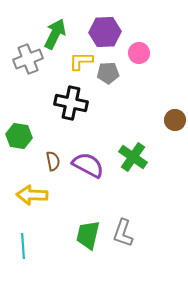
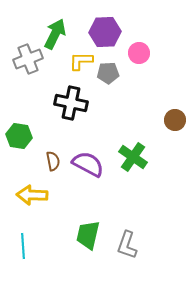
purple semicircle: moved 1 px up
gray L-shape: moved 4 px right, 12 px down
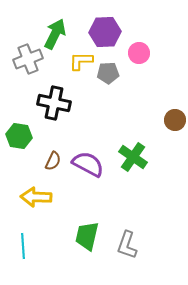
black cross: moved 17 px left
brown semicircle: rotated 36 degrees clockwise
yellow arrow: moved 4 px right, 2 px down
green trapezoid: moved 1 px left, 1 px down
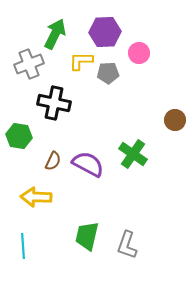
gray cross: moved 1 px right, 5 px down
green cross: moved 3 px up
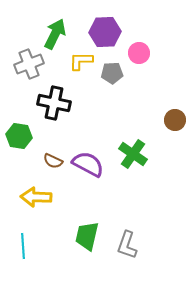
gray pentagon: moved 4 px right
brown semicircle: rotated 90 degrees clockwise
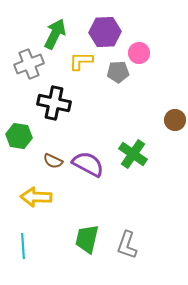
gray pentagon: moved 6 px right, 1 px up
green trapezoid: moved 3 px down
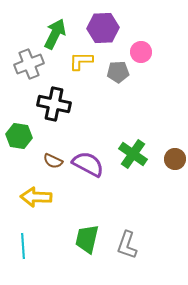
purple hexagon: moved 2 px left, 4 px up
pink circle: moved 2 px right, 1 px up
black cross: moved 1 px down
brown circle: moved 39 px down
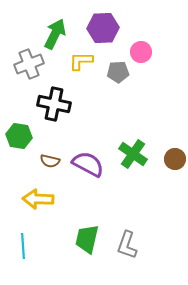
brown semicircle: moved 3 px left; rotated 12 degrees counterclockwise
yellow arrow: moved 2 px right, 2 px down
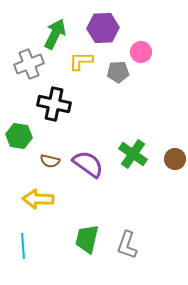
purple semicircle: rotated 8 degrees clockwise
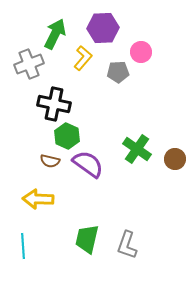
yellow L-shape: moved 2 px right, 3 px up; rotated 130 degrees clockwise
green hexagon: moved 48 px right; rotated 15 degrees clockwise
green cross: moved 4 px right, 5 px up
